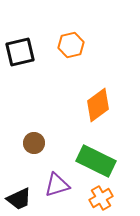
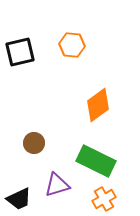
orange hexagon: moved 1 px right; rotated 20 degrees clockwise
orange cross: moved 3 px right, 1 px down
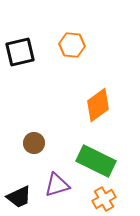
black trapezoid: moved 2 px up
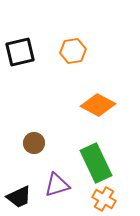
orange hexagon: moved 1 px right, 6 px down; rotated 15 degrees counterclockwise
orange diamond: rotated 64 degrees clockwise
green rectangle: moved 2 px down; rotated 39 degrees clockwise
orange cross: rotated 30 degrees counterclockwise
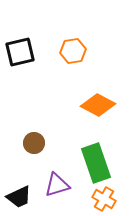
green rectangle: rotated 6 degrees clockwise
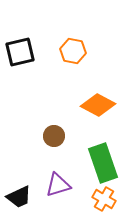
orange hexagon: rotated 20 degrees clockwise
brown circle: moved 20 px right, 7 px up
green rectangle: moved 7 px right
purple triangle: moved 1 px right
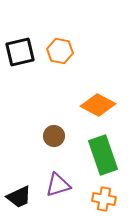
orange hexagon: moved 13 px left
green rectangle: moved 8 px up
orange cross: rotated 20 degrees counterclockwise
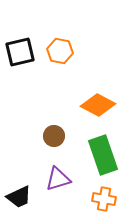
purple triangle: moved 6 px up
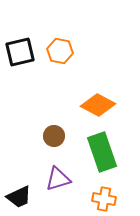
green rectangle: moved 1 px left, 3 px up
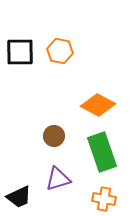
black square: rotated 12 degrees clockwise
